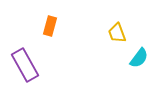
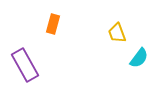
orange rectangle: moved 3 px right, 2 px up
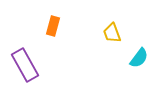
orange rectangle: moved 2 px down
yellow trapezoid: moved 5 px left
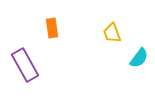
orange rectangle: moved 1 px left, 2 px down; rotated 24 degrees counterclockwise
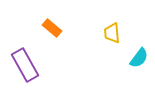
orange rectangle: rotated 42 degrees counterclockwise
yellow trapezoid: rotated 15 degrees clockwise
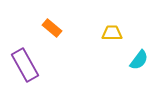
yellow trapezoid: rotated 95 degrees clockwise
cyan semicircle: moved 2 px down
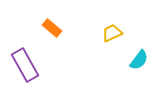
yellow trapezoid: rotated 25 degrees counterclockwise
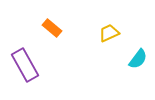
yellow trapezoid: moved 3 px left
cyan semicircle: moved 1 px left, 1 px up
